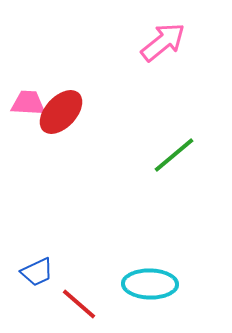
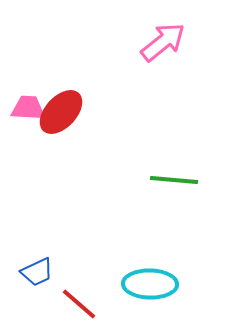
pink trapezoid: moved 5 px down
green line: moved 25 px down; rotated 45 degrees clockwise
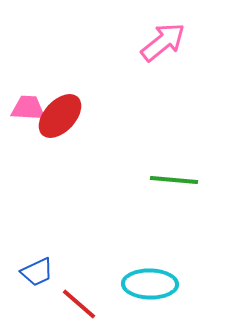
red ellipse: moved 1 px left, 4 px down
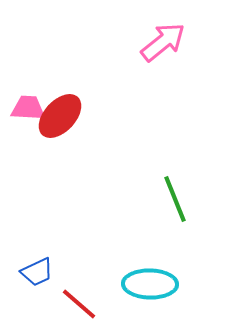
green line: moved 1 px right, 19 px down; rotated 63 degrees clockwise
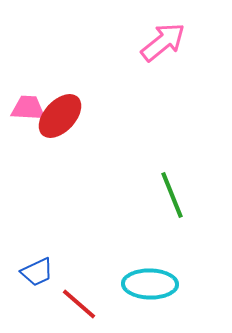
green line: moved 3 px left, 4 px up
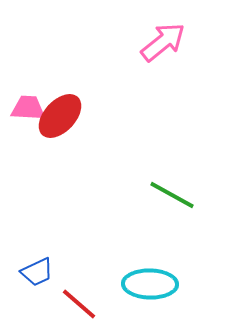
green line: rotated 39 degrees counterclockwise
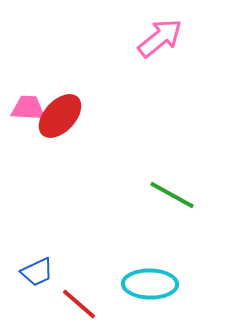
pink arrow: moved 3 px left, 4 px up
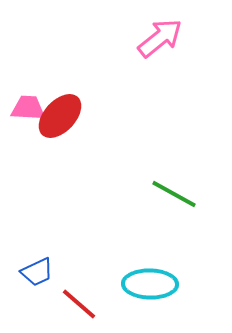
green line: moved 2 px right, 1 px up
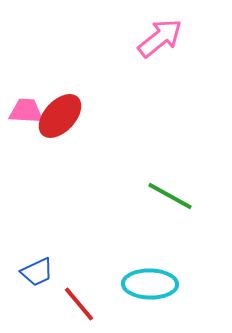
pink trapezoid: moved 2 px left, 3 px down
green line: moved 4 px left, 2 px down
red line: rotated 9 degrees clockwise
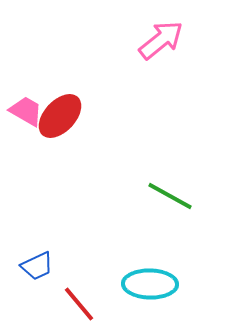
pink arrow: moved 1 px right, 2 px down
pink trapezoid: rotated 27 degrees clockwise
blue trapezoid: moved 6 px up
